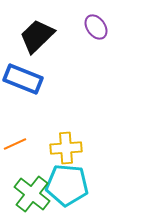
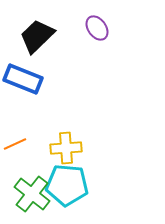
purple ellipse: moved 1 px right, 1 px down
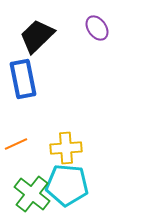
blue rectangle: rotated 57 degrees clockwise
orange line: moved 1 px right
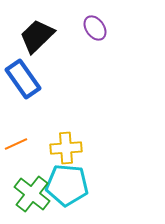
purple ellipse: moved 2 px left
blue rectangle: rotated 24 degrees counterclockwise
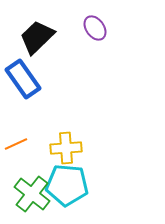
black trapezoid: moved 1 px down
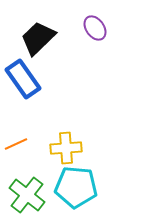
black trapezoid: moved 1 px right, 1 px down
cyan pentagon: moved 9 px right, 2 px down
green cross: moved 5 px left, 1 px down
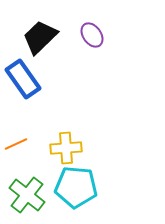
purple ellipse: moved 3 px left, 7 px down
black trapezoid: moved 2 px right, 1 px up
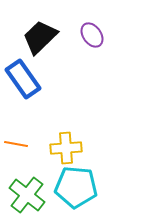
orange line: rotated 35 degrees clockwise
